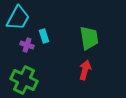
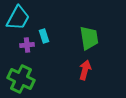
purple cross: rotated 24 degrees counterclockwise
green cross: moved 3 px left, 1 px up
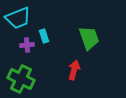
cyan trapezoid: rotated 40 degrees clockwise
green trapezoid: rotated 10 degrees counterclockwise
red arrow: moved 11 px left
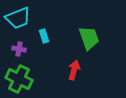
purple cross: moved 8 px left, 4 px down; rotated 16 degrees clockwise
green cross: moved 2 px left
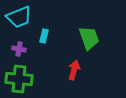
cyan trapezoid: moved 1 px right, 1 px up
cyan rectangle: rotated 32 degrees clockwise
green cross: rotated 20 degrees counterclockwise
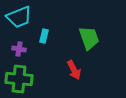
red arrow: rotated 138 degrees clockwise
